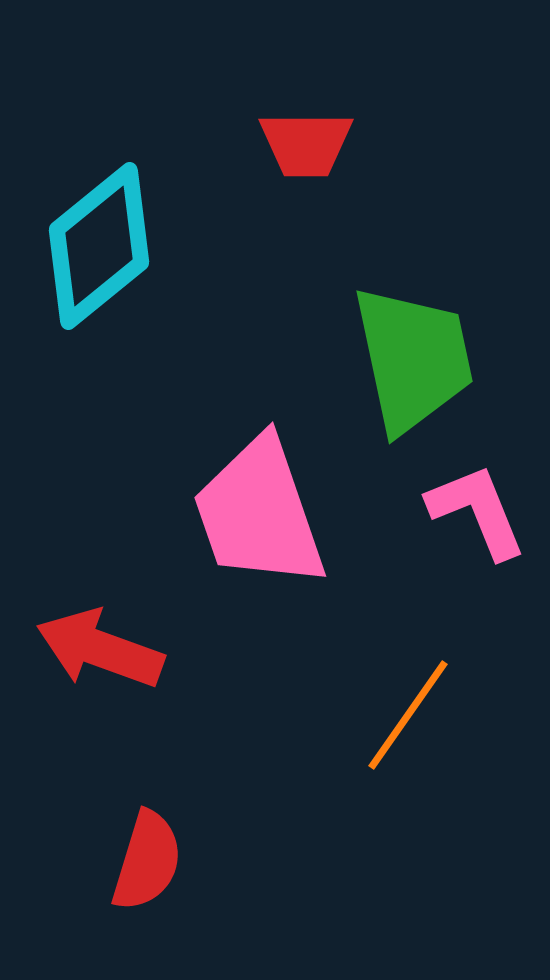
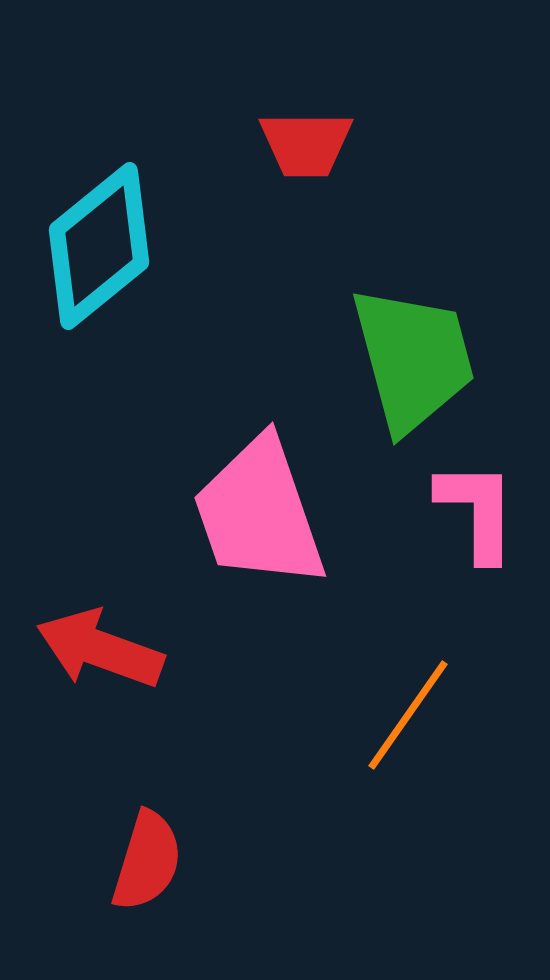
green trapezoid: rotated 3 degrees counterclockwise
pink L-shape: rotated 22 degrees clockwise
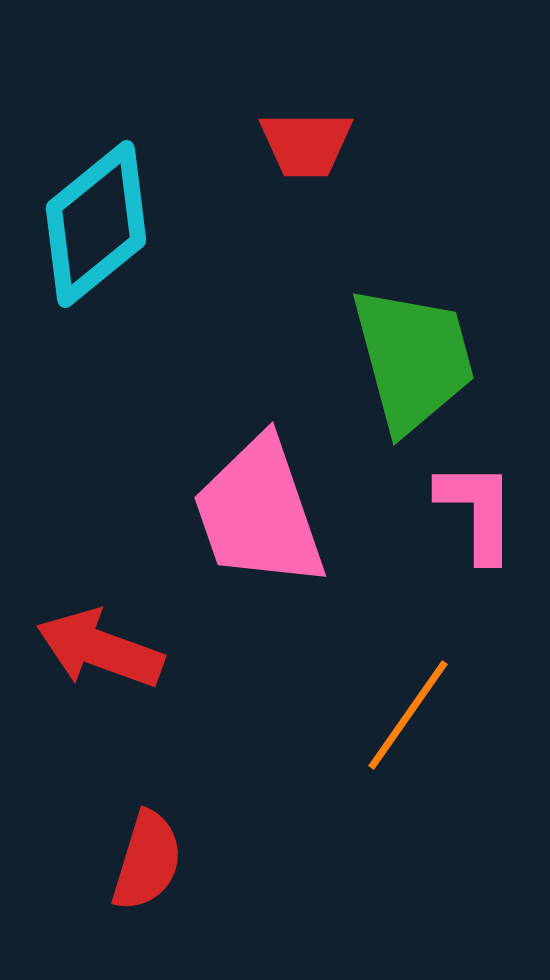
cyan diamond: moved 3 px left, 22 px up
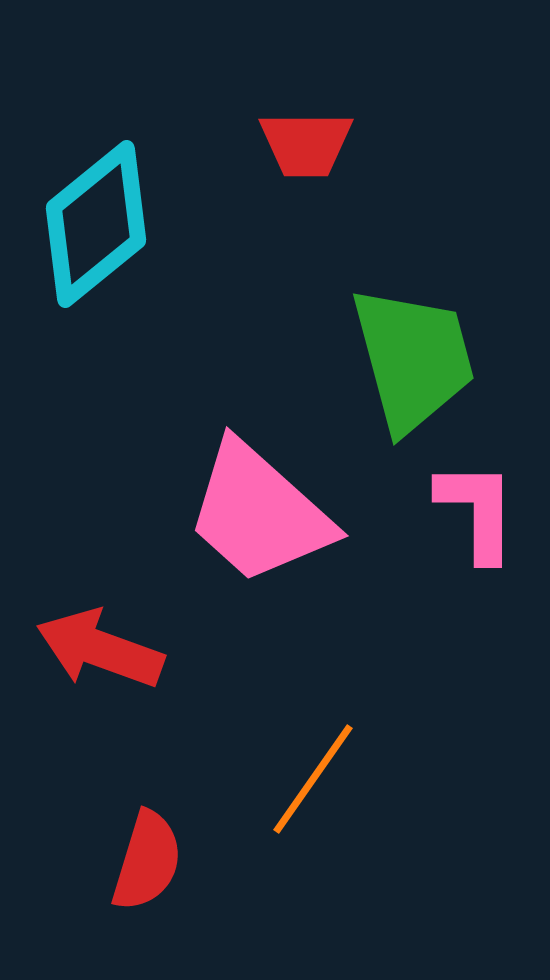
pink trapezoid: rotated 29 degrees counterclockwise
orange line: moved 95 px left, 64 px down
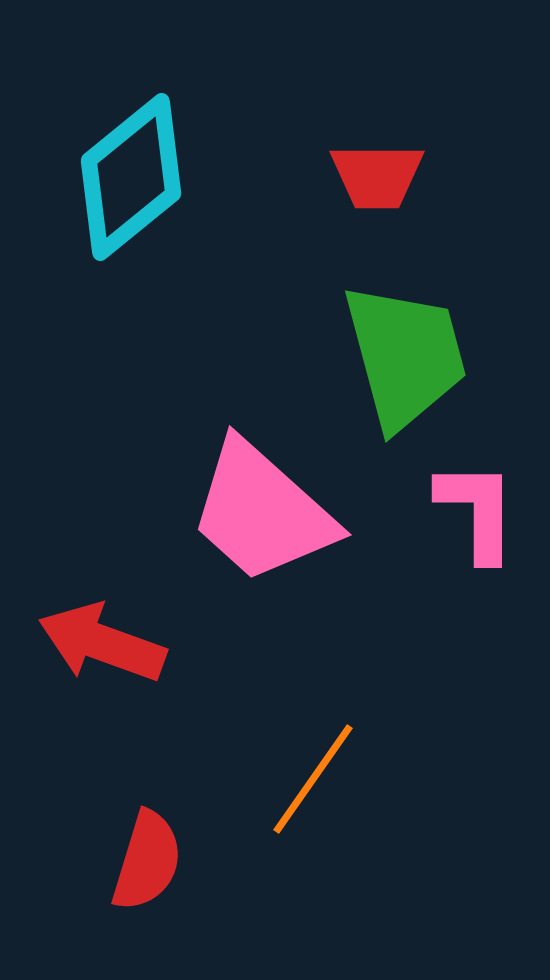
red trapezoid: moved 71 px right, 32 px down
cyan diamond: moved 35 px right, 47 px up
green trapezoid: moved 8 px left, 3 px up
pink trapezoid: moved 3 px right, 1 px up
red arrow: moved 2 px right, 6 px up
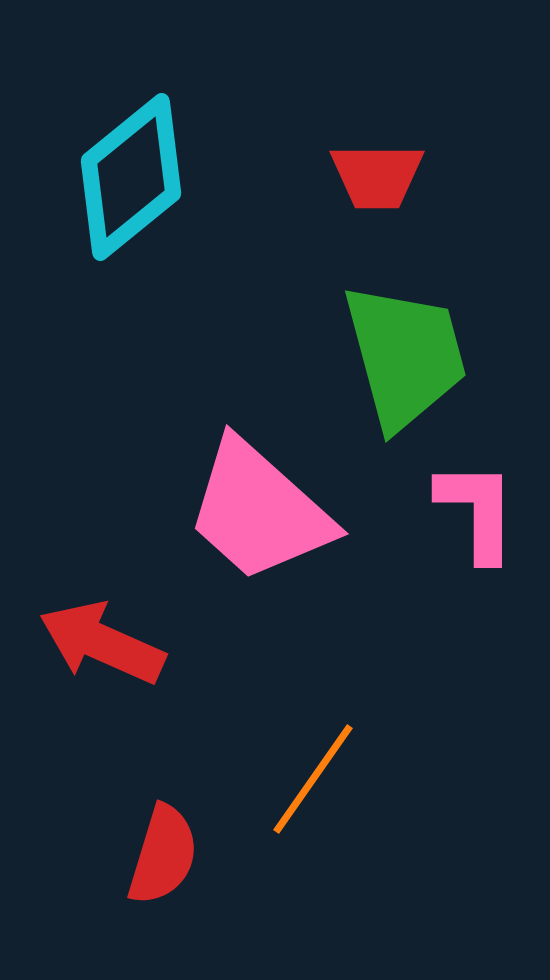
pink trapezoid: moved 3 px left, 1 px up
red arrow: rotated 4 degrees clockwise
red semicircle: moved 16 px right, 6 px up
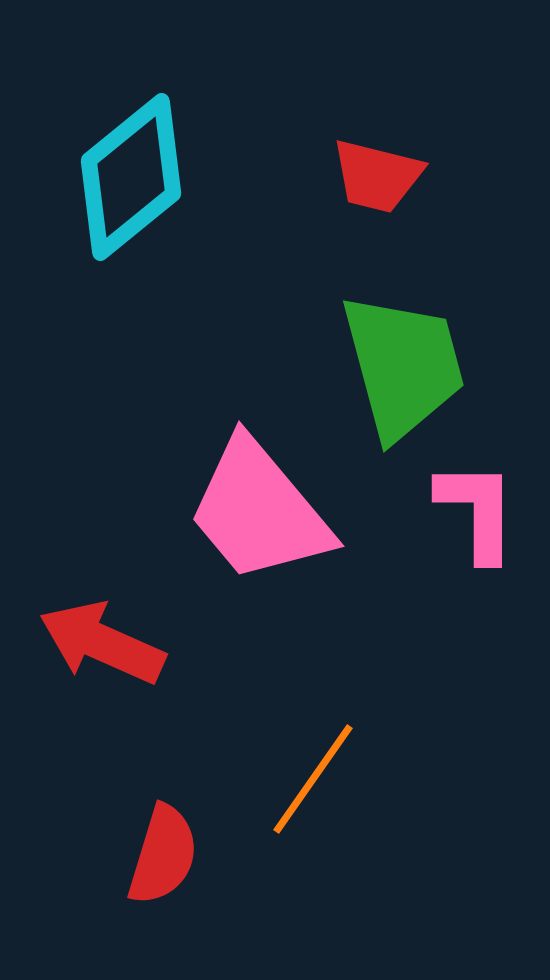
red trapezoid: rotated 14 degrees clockwise
green trapezoid: moved 2 px left, 10 px down
pink trapezoid: rotated 8 degrees clockwise
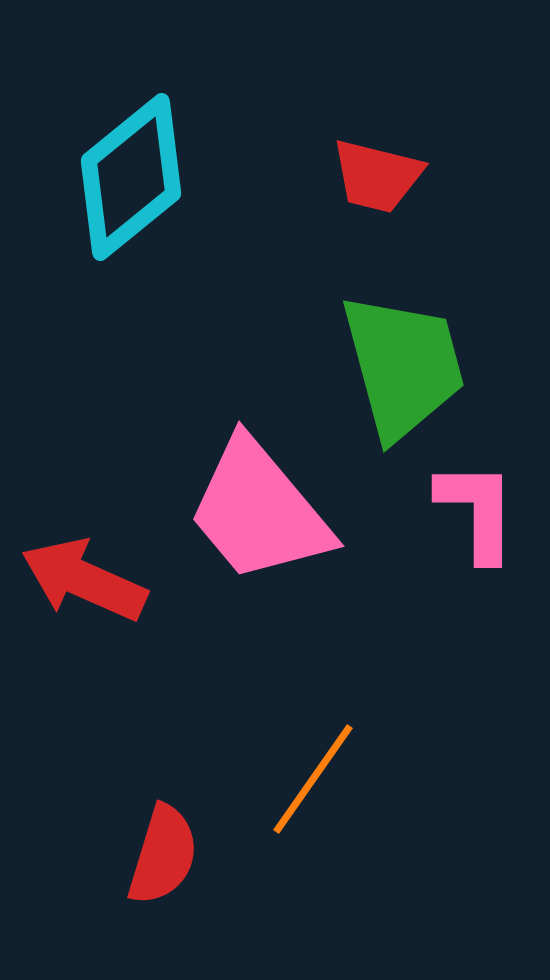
red arrow: moved 18 px left, 63 px up
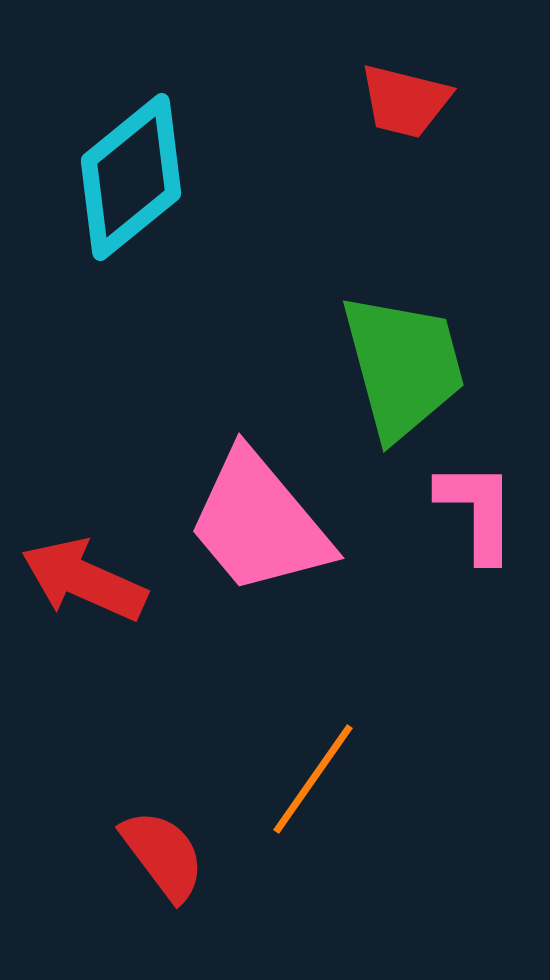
red trapezoid: moved 28 px right, 75 px up
pink trapezoid: moved 12 px down
red semicircle: rotated 54 degrees counterclockwise
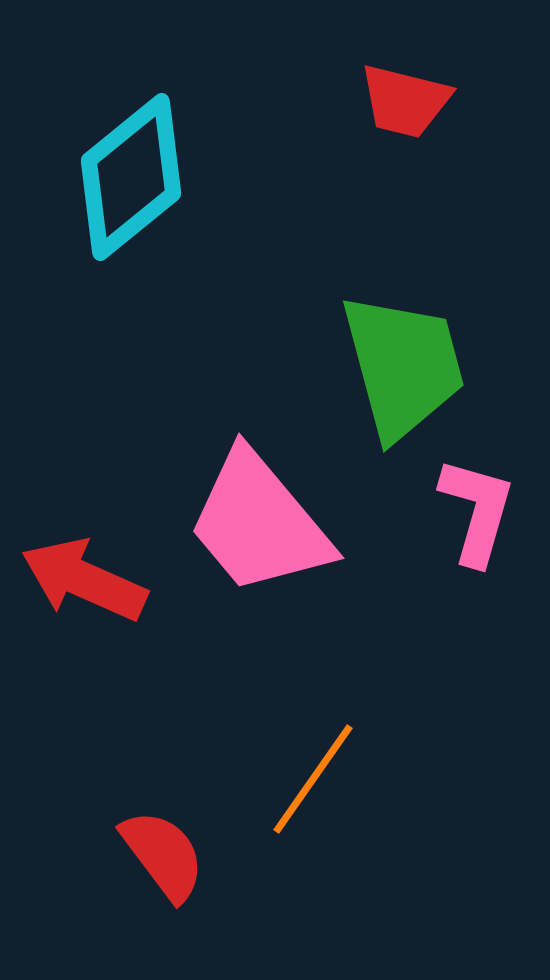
pink L-shape: rotated 16 degrees clockwise
